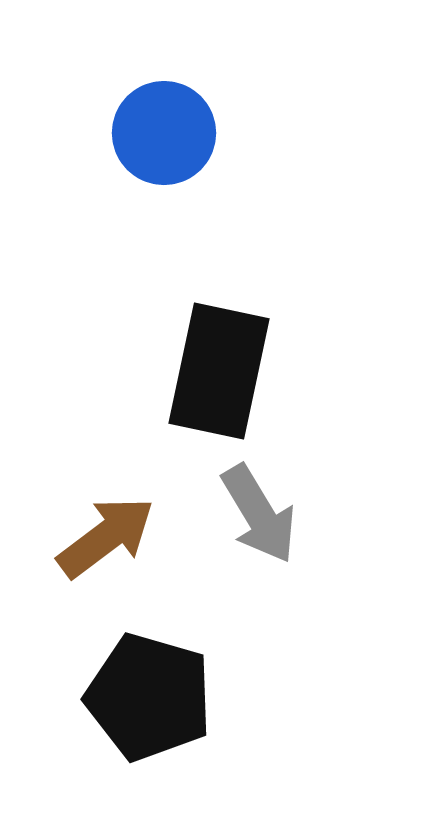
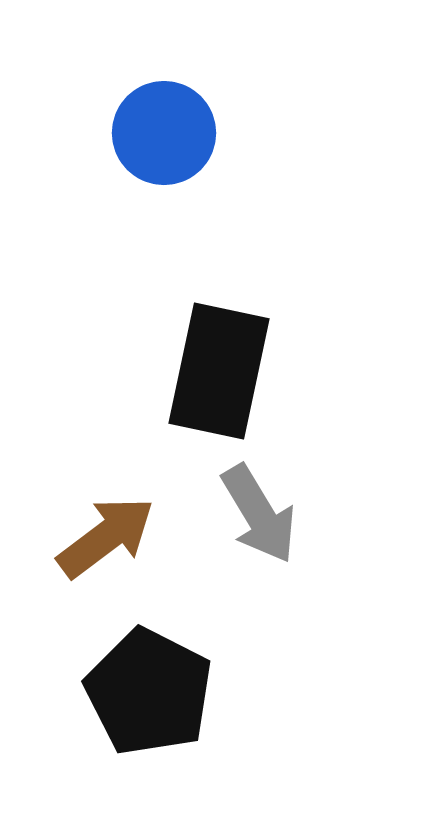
black pentagon: moved 5 px up; rotated 11 degrees clockwise
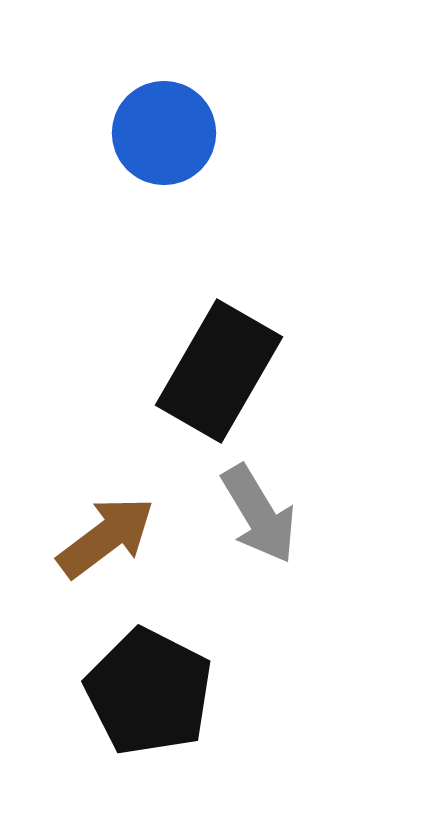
black rectangle: rotated 18 degrees clockwise
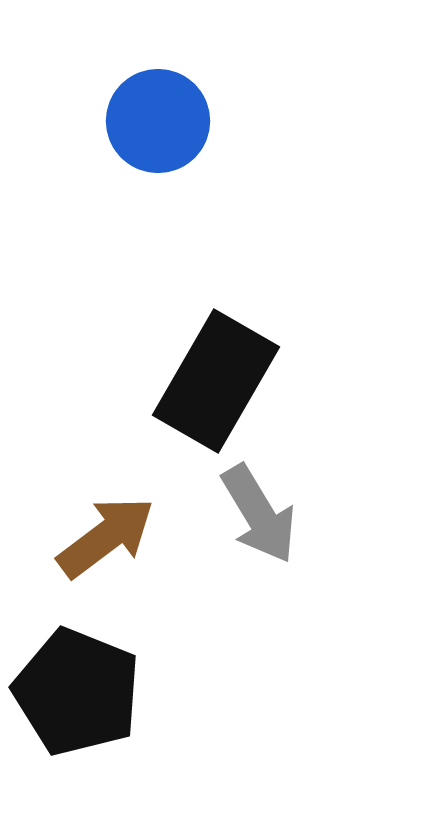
blue circle: moved 6 px left, 12 px up
black rectangle: moved 3 px left, 10 px down
black pentagon: moved 72 px left; rotated 5 degrees counterclockwise
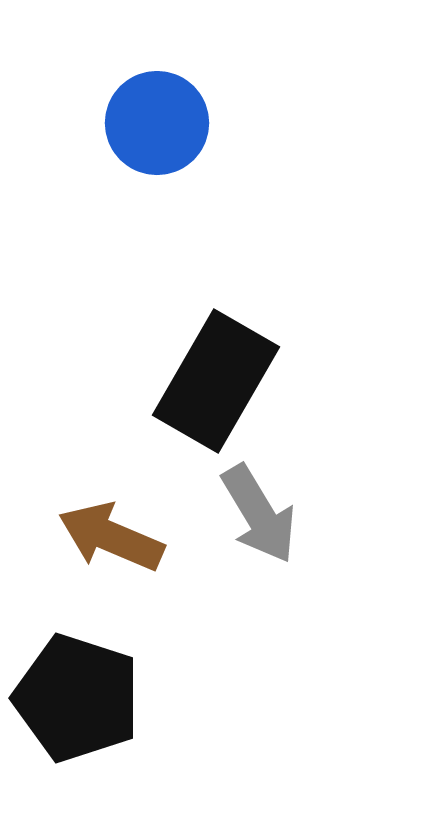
blue circle: moved 1 px left, 2 px down
brown arrow: moved 5 px right; rotated 120 degrees counterclockwise
black pentagon: moved 6 px down; rotated 4 degrees counterclockwise
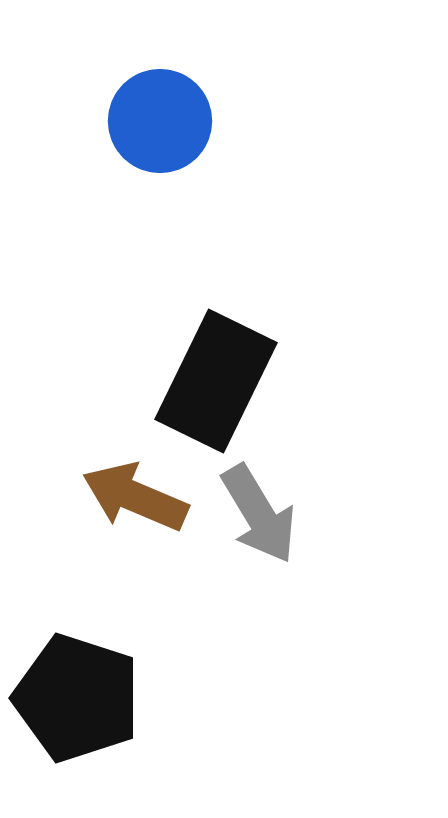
blue circle: moved 3 px right, 2 px up
black rectangle: rotated 4 degrees counterclockwise
brown arrow: moved 24 px right, 40 px up
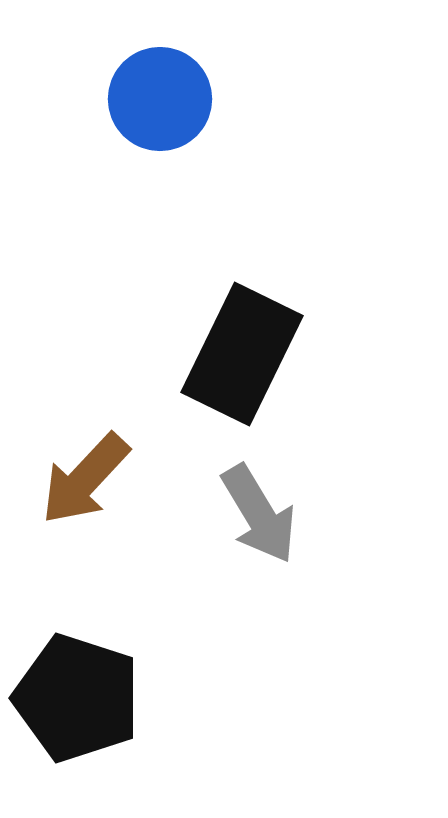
blue circle: moved 22 px up
black rectangle: moved 26 px right, 27 px up
brown arrow: moved 50 px left, 18 px up; rotated 70 degrees counterclockwise
